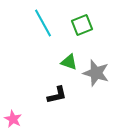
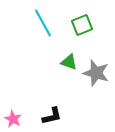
black L-shape: moved 5 px left, 21 px down
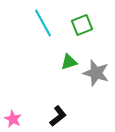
green triangle: rotated 36 degrees counterclockwise
black L-shape: moved 6 px right; rotated 25 degrees counterclockwise
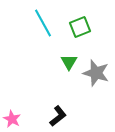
green square: moved 2 px left, 2 px down
green triangle: rotated 42 degrees counterclockwise
pink star: moved 1 px left
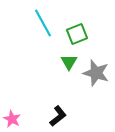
green square: moved 3 px left, 7 px down
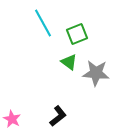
green triangle: rotated 24 degrees counterclockwise
gray star: rotated 12 degrees counterclockwise
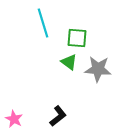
cyan line: rotated 12 degrees clockwise
green square: moved 4 px down; rotated 25 degrees clockwise
gray star: moved 2 px right, 4 px up
pink star: moved 2 px right
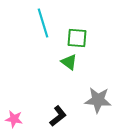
gray star: moved 31 px down
pink star: rotated 18 degrees counterclockwise
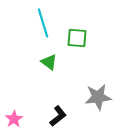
green triangle: moved 20 px left
gray star: moved 3 px up; rotated 12 degrees counterclockwise
pink star: rotated 30 degrees clockwise
